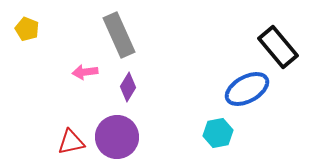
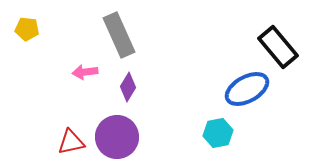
yellow pentagon: rotated 15 degrees counterclockwise
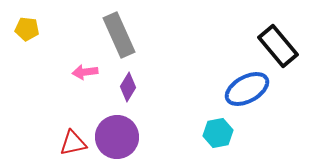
black rectangle: moved 1 px up
red triangle: moved 2 px right, 1 px down
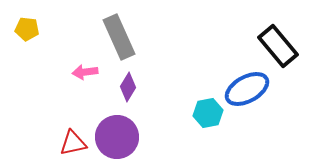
gray rectangle: moved 2 px down
cyan hexagon: moved 10 px left, 20 px up
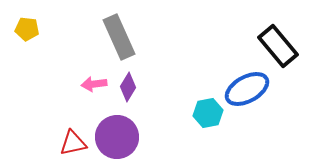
pink arrow: moved 9 px right, 12 px down
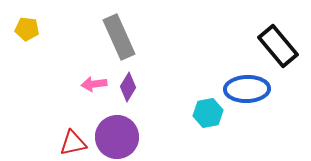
blue ellipse: rotated 27 degrees clockwise
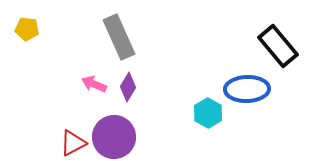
pink arrow: rotated 30 degrees clockwise
cyan hexagon: rotated 20 degrees counterclockwise
purple circle: moved 3 px left
red triangle: rotated 16 degrees counterclockwise
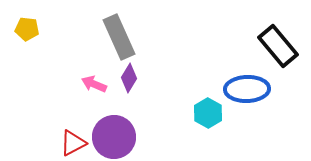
purple diamond: moved 1 px right, 9 px up
